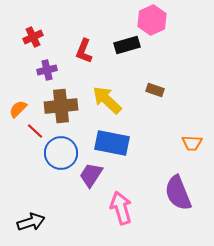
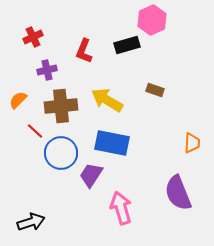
yellow arrow: rotated 12 degrees counterclockwise
orange semicircle: moved 9 px up
orange trapezoid: rotated 90 degrees counterclockwise
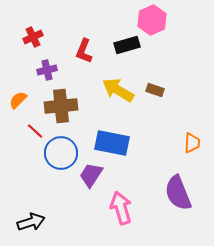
yellow arrow: moved 11 px right, 10 px up
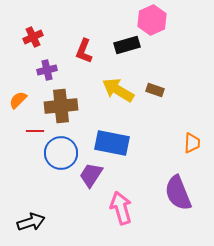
red line: rotated 42 degrees counterclockwise
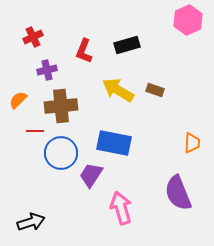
pink hexagon: moved 36 px right
blue rectangle: moved 2 px right
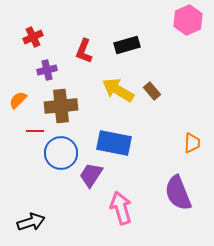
brown rectangle: moved 3 px left, 1 px down; rotated 30 degrees clockwise
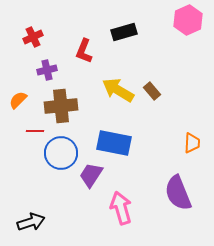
black rectangle: moved 3 px left, 13 px up
